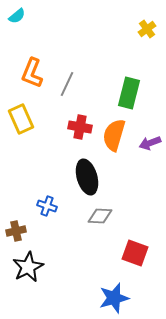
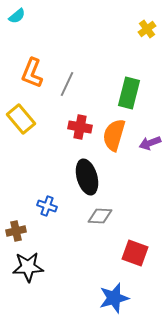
yellow rectangle: rotated 16 degrees counterclockwise
black star: rotated 24 degrees clockwise
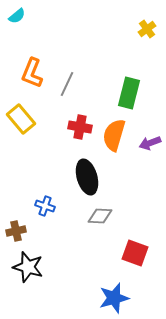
blue cross: moved 2 px left
black star: rotated 20 degrees clockwise
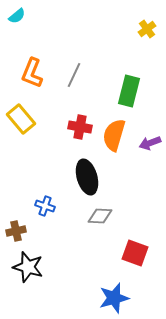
gray line: moved 7 px right, 9 px up
green rectangle: moved 2 px up
